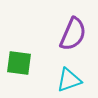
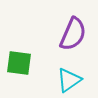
cyan triangle: rotated 16 degrees counterclockwise
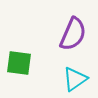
cyan triangle: moved 6 px right, 1 px up
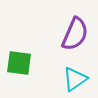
purple semicircle: moved 2 px right
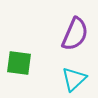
cyan triangle: moved 1 px left; rotated 8 degrees counterclockwise
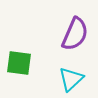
cyan triangle: moved 3 px left
